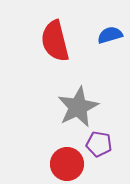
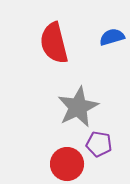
blue semicircle: moved 2 px right, 2 px down
red semicircle: moved 1 px left, 2 px down
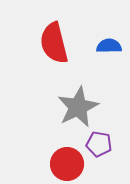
blue semicircle: moved 3 px left, 9 px down; rotated 15 degrees clockwise
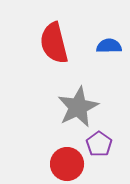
purple pentagon: rotated 25 degrees clockwise
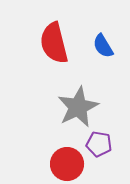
blue semicircle: moved 6 px left; rotated 120 degrees counterclockwise
purple pentagon: rotated 25 degrees counterclockwise
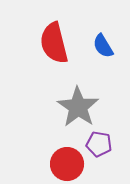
gray star: rotated 12 degrees counterclockwise
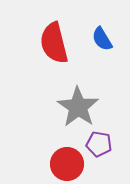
blue semicircle: moved 1 px left, 7 px up
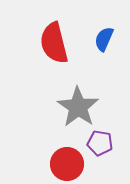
blue semicircle: moved 2 px right; rotated 55 degrees clockwise
purple pentagon: moved 1 px right, 1 px up
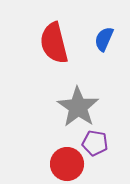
purple pentagon: moved 5 px left
